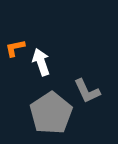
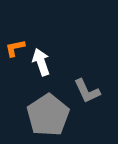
gray pentagon: moved 3 px left, 2 px down
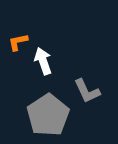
orange L-shape: moved 3 px right, 6 px up
white arrow: moved 2 px right, 1 px up
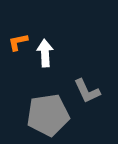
white arrow: moved 2 px right, 8 px up; rotated 16 degrees clockwise
gray pentagon: rotated 24 degrees clockwise
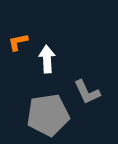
white arrow: moved 2 px right, 6 px down
gray L-shape: moved 1 px down
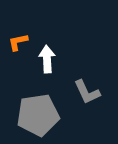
gray pentagon: moved 10 px left
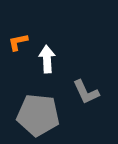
gray L-shape: moved 1 px left
gray pentagon: rotated 15 degrees clockwise
